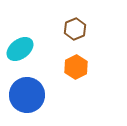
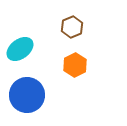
brown hexagon: moved 3 px left, 2 px up
orange hexagon: moved 1 px left, 2 px up
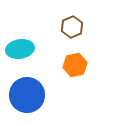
cyan ellipse: rotated 28 degrees clockwise
orange hexagon: rotated 15 degrees clockwise
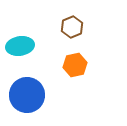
cyan ellipse: moved 3 px up
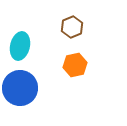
cyan ellipse: rotated 68 degrees counterclockwise
blue circle: moved 7 px left, 7 px up
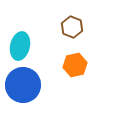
brown hexagon: rotated 15 degrees counterclockwise
blue circle: moved 3 px right, 3 px up
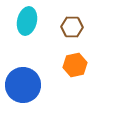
brown hexagon: rotated 20 degrees counterclockwise
cyan ellipse: moved 7 px right, 25 px up
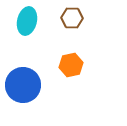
brown hexagon: moved 9 px up
orange hexagon: moved 4 px left
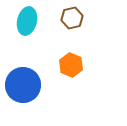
brown hexagon: rotated 15 degrees counterclockwise
orange hexagon: rotated 25 degrees counterclockwise
